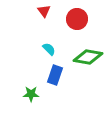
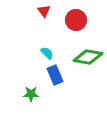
red circle: moved 1 px left, 1 px down
cyan semicircle: moved 2 px left, 4 px down
blue rectangle: rotated 42 degrees counterclockwise
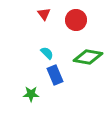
red triangle: moved 3 px down
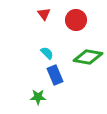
green star: moved 7 px right, 3 px down
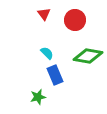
red circle: moved 1 px left
green diamond: moved 1 px up
green star: rotated 14 degrees counterclockwise
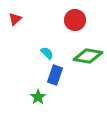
red triangle: moved 29 px left, 5 px down; rotated 24 degrees clockwise
blue rectangle: rotated 42 degrees clockwise
green star: rotated 21 degrees counterclockwise
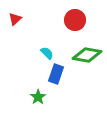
green diamond: moved 1 px left, 1 px up
blue rectangle: moved 1 px right, 1 px up
